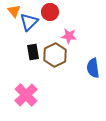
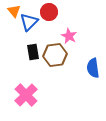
red circle: moved 1 px left
pink star: rotated 21 degrees clockwise
brown hexagon: rotated 20 degrees clockwise
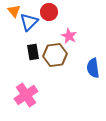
pink cross: rotated 10 degrees clockwise
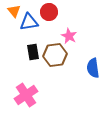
blue triangle: rotated 36 degrees clockwise
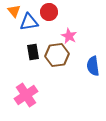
brown hexagon: moved 2 px right
blue semicircle: moved 2 px up
